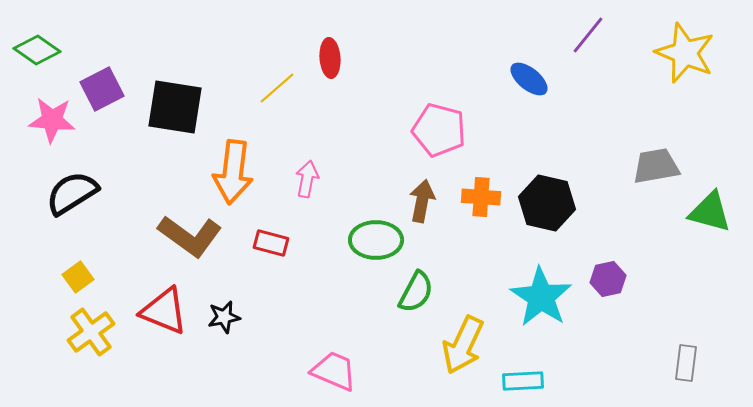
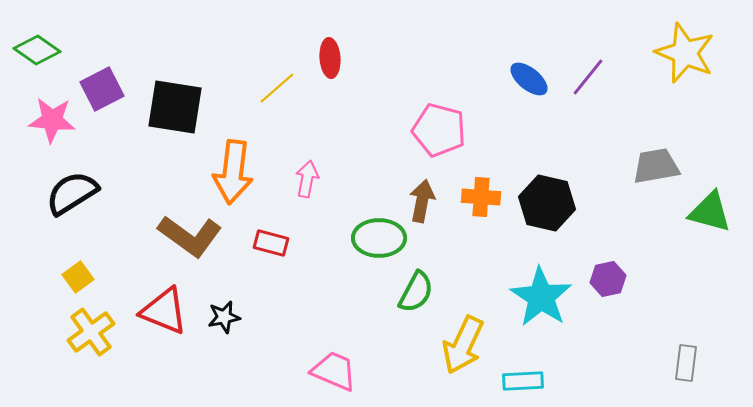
purple line: moved 42 px down
green ellipse: moved 3 px right, 2 px up
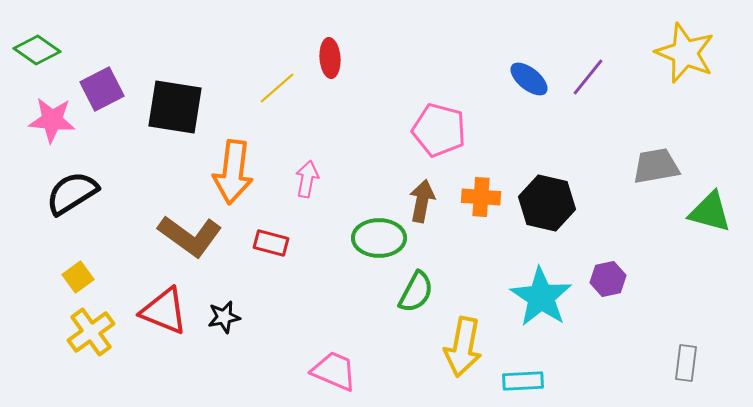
yellow arrow: moved 2 px down; rotated 14 degrees counterclockwise
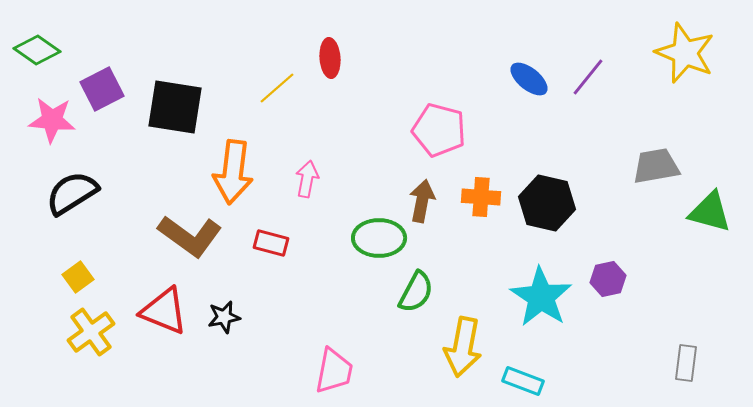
pink trapezoid: rotated 78 degrees clockwise
cyan rectangle: rotated 24 degrees clockwise
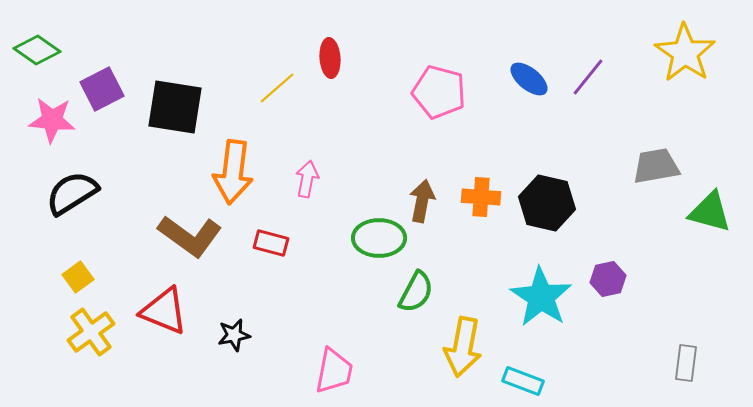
yellow star: rotated 12 degrees clockwise
pink pentagon: moved 38 px up
black star: moved 10 px right, 18 px down
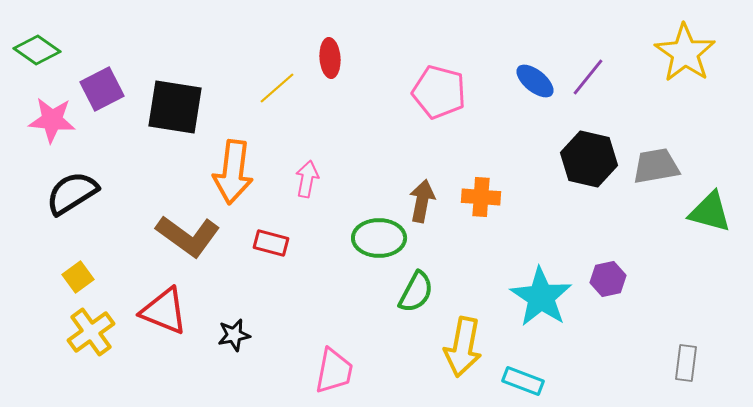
blue ellipse: moved 6 px right, 2 px down
black hexagon: moved 42 px right, 44 px up
brown L-shape: moved 2 px left
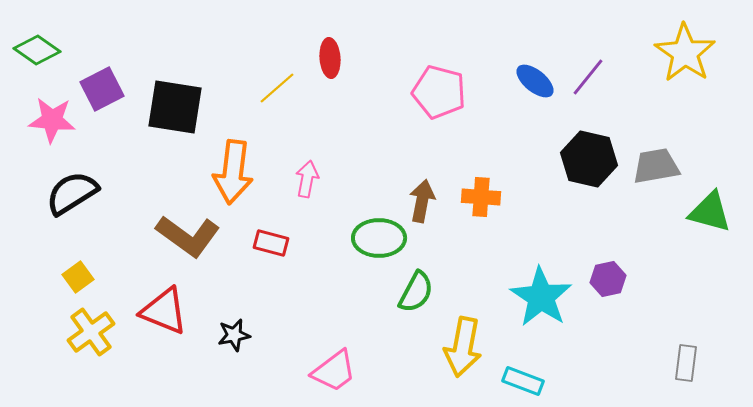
pink trapezoid: rotated 42 degrees clockwise
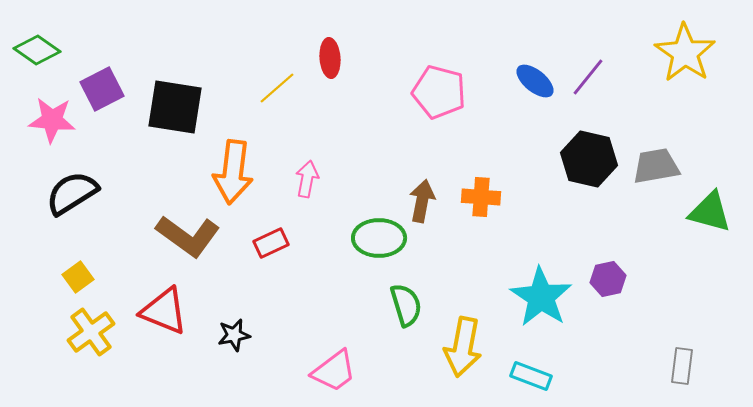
red rectangle: rotated 40 degrees counterclockwise
green semicircle: moved 10 px left, 13 px down; rotated 45 degrees counterclockwise
gray rectangle: moved 4 px left, 3 px down
cyan rectangle: moved 8 px right, 5 px up
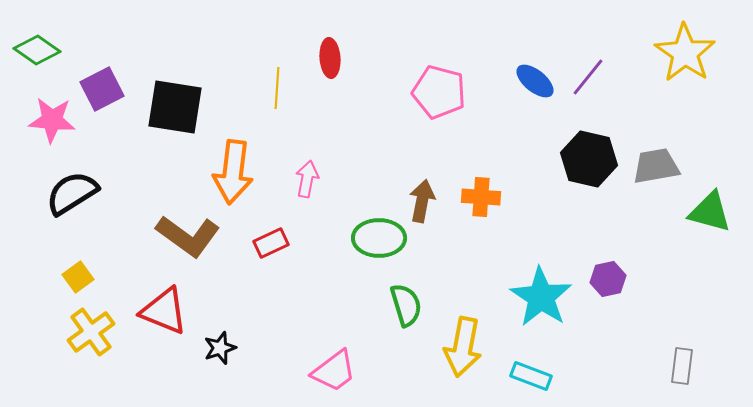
yellow line: rotated 45 degrees counterclockwise
black star: moved 14 px left, 13 px down; rotated 8 degrees counterclockwise
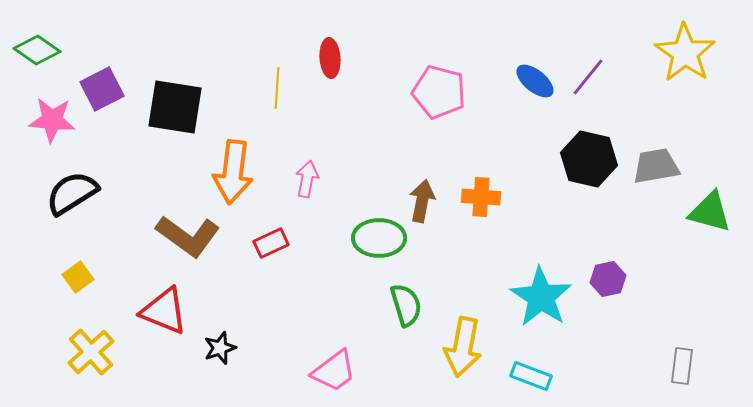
yellow cross: moved 20 px down; rotated 6 degrees counterclockwise
